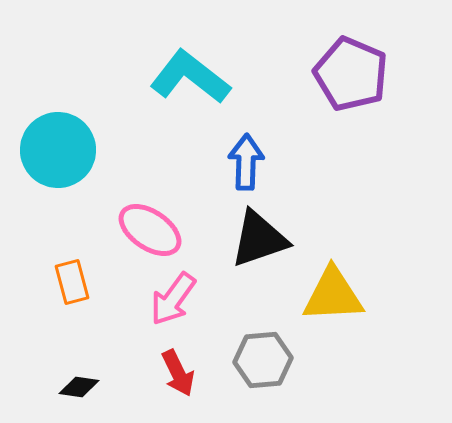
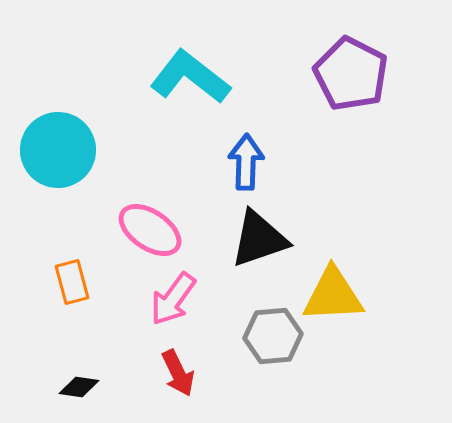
purple pentagon: rotated 4 degrees clockwise
gray hexagon: moved 10 px right, 24 px up
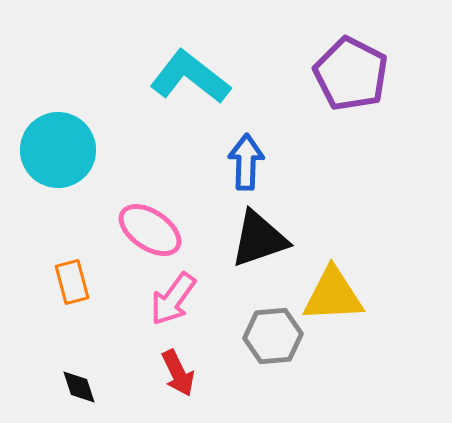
black diamond: rotated 63 degrees clockwise
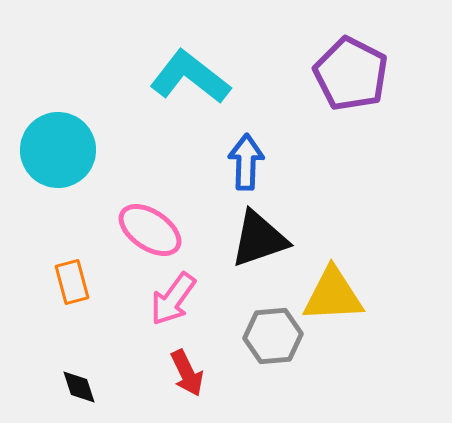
red arrow: moved 9 px right
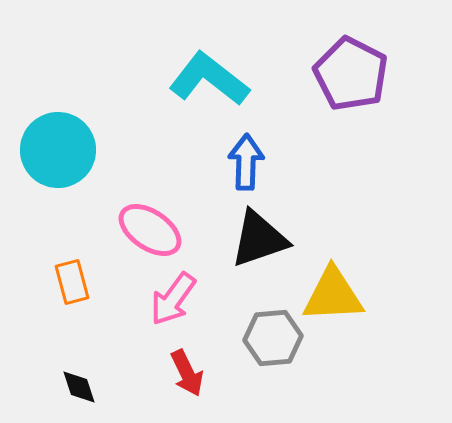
cyan L-shape: moved 19 px right, 2 px down
gray hexagon: moved 2 px down
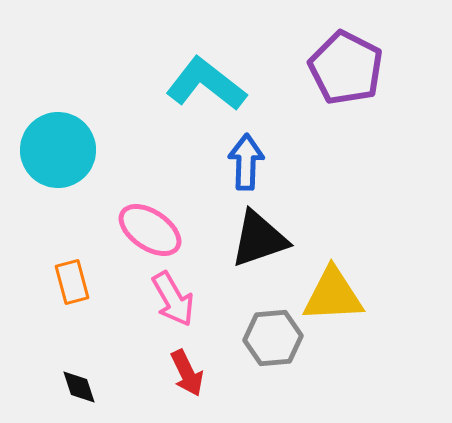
purple pentagon: moved 5 px left, 6 px up
cyan L-shape: moved 3 px left, 5 px down
pink arrow: rotated 66 degrees counterclockwise
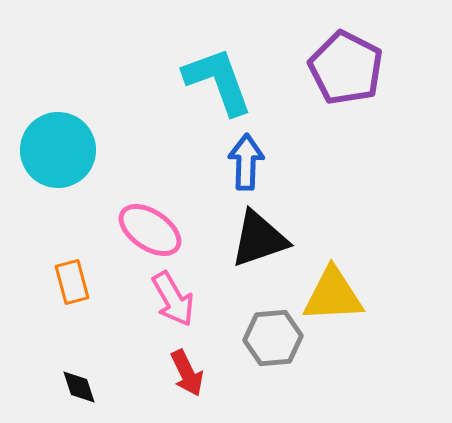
cyan L-shape: moved 12 px right, 3 px up; rotated 32 degrees clockwise
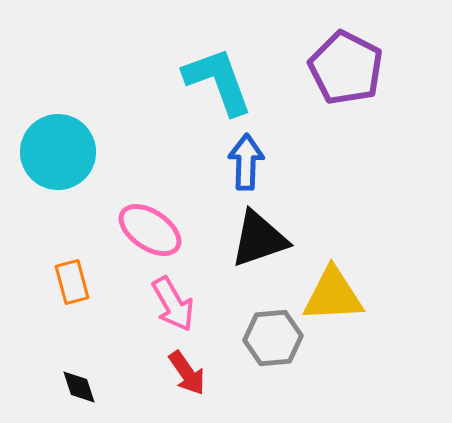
cyan circle: moved 2 px down
pink arrow: moved 5 px down
red arrow: rotated 9 degrees counterclockwise
